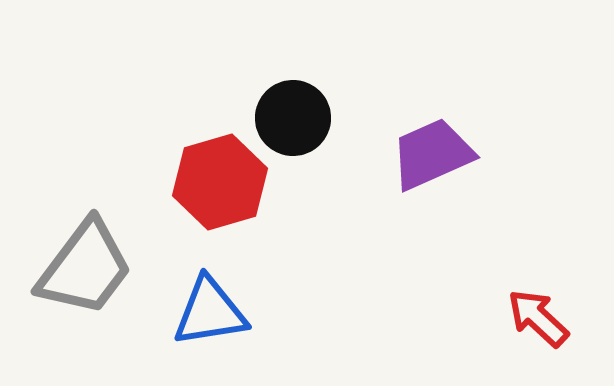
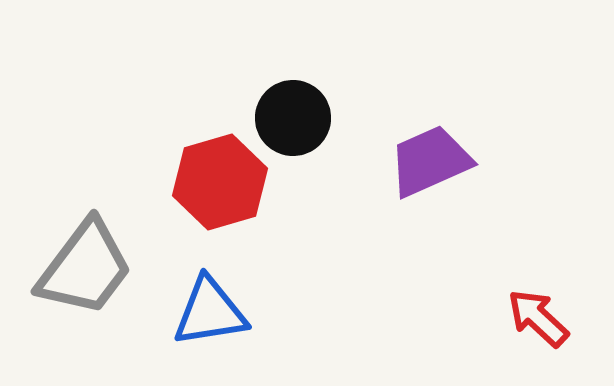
purple trapezoid: moved 2 px left, 7 px down
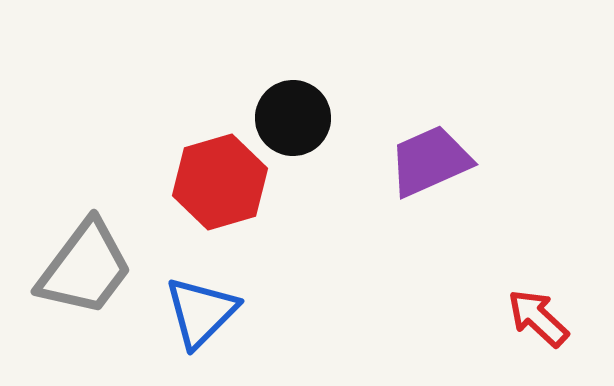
blue triangle: moved 9 px left; rotated 36 degrees counterclockwise
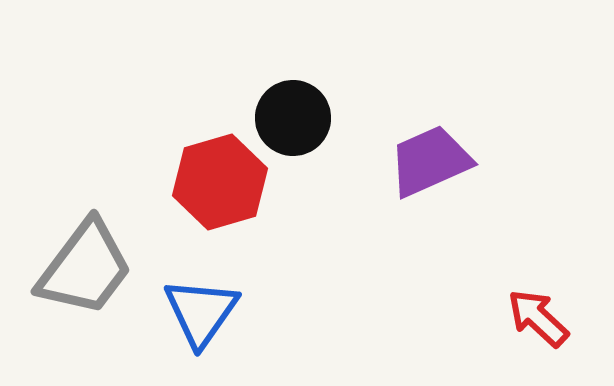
blue triangle: rotated 10 degrees counterclockwise
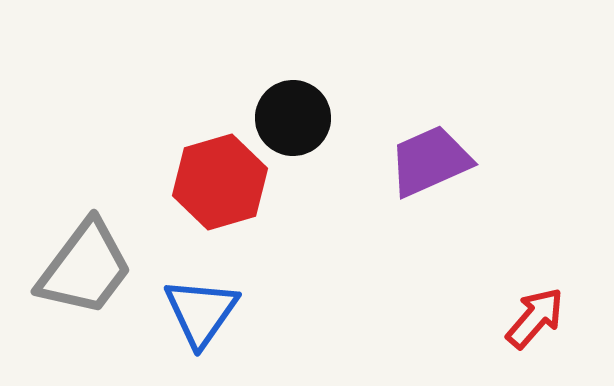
red arrow: moved 3 px left; rotated 88 degrees clockwise
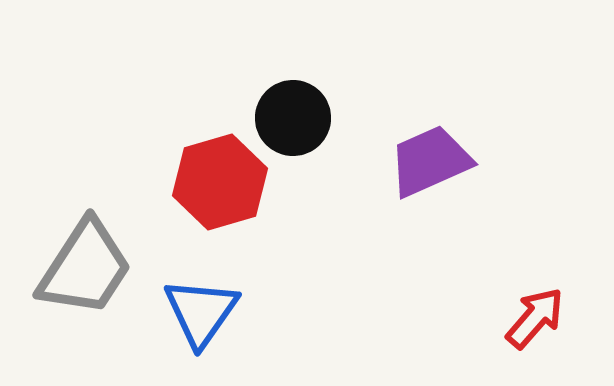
gray trapezoid: rotated 4 degrees counterclockwise
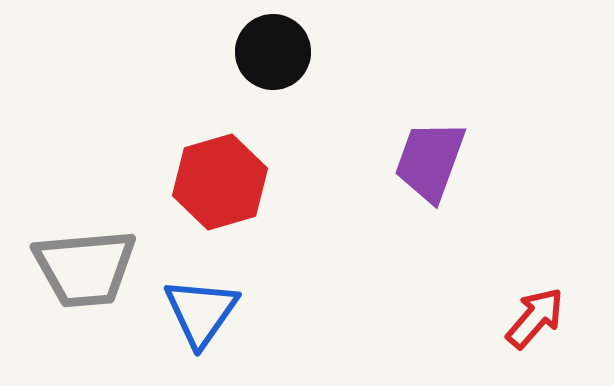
black circle: moved 20 px left, 66 px up
purple trapezoid: rotated 46 degrees counterclockwise
gray trapezoid: rotated 52 degrees clockwise
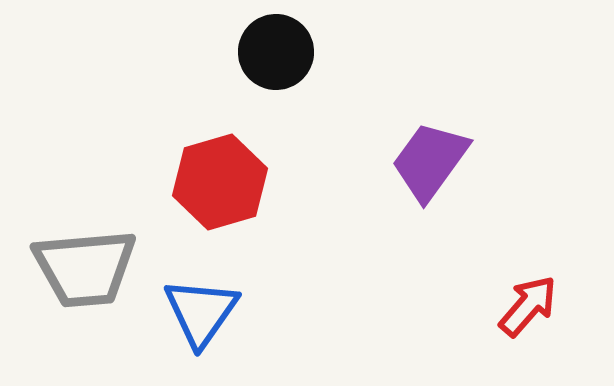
black circle: moved 3 px right
purple trapezoid: rotated 16 degrees clockwise
red arrow: moved 7 px left, 12 px up
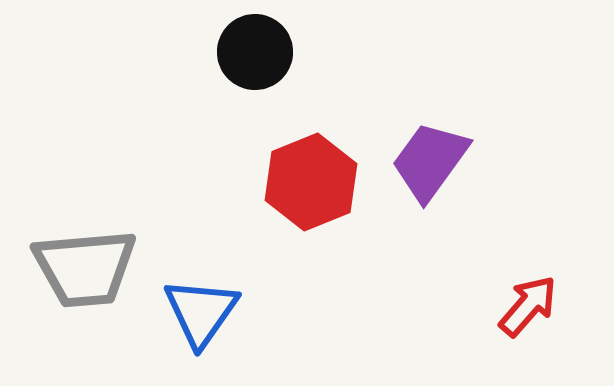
black circle: moved 21 px left
red hexagon: moved 91 px right; rotated 6 degrees counterclockwise
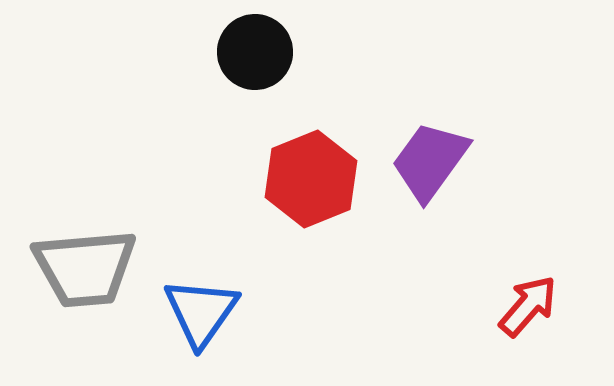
red hexagon: moved 3 px up
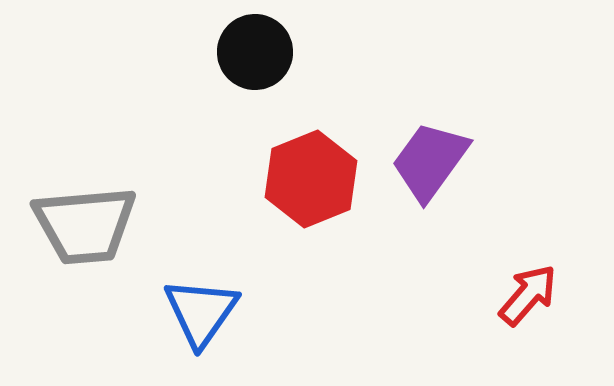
gray trapezoid: moved 43 px up
red arrow: moved 11 px up
